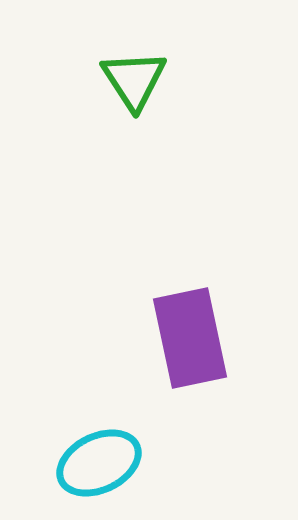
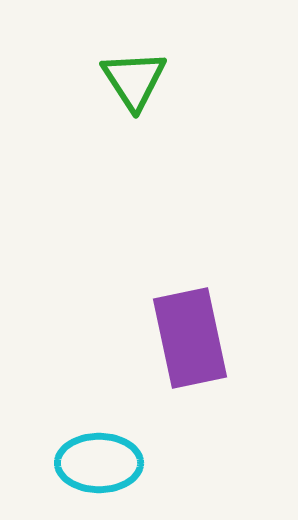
cyan ellipse: rotated 26 degrees clockwise
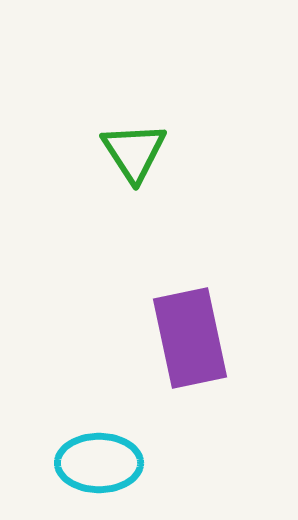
green triangle: moved 72 px down
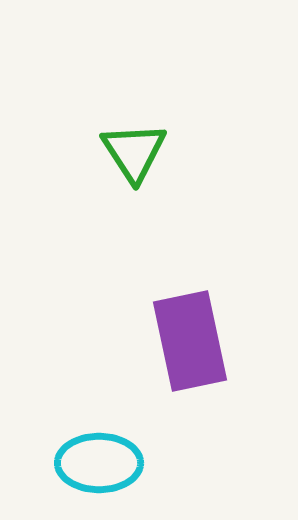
purple rectangle: moved 3 px down
